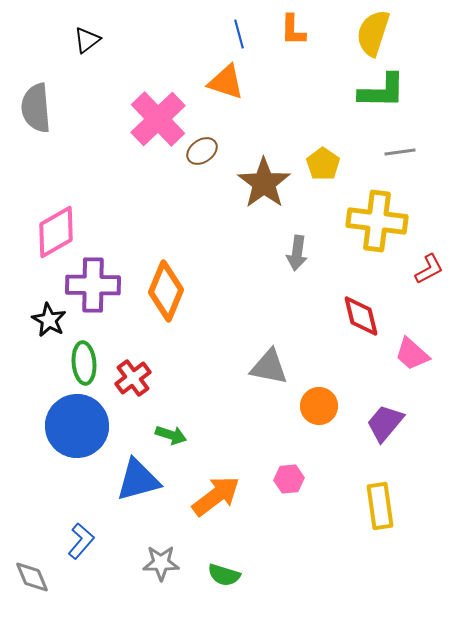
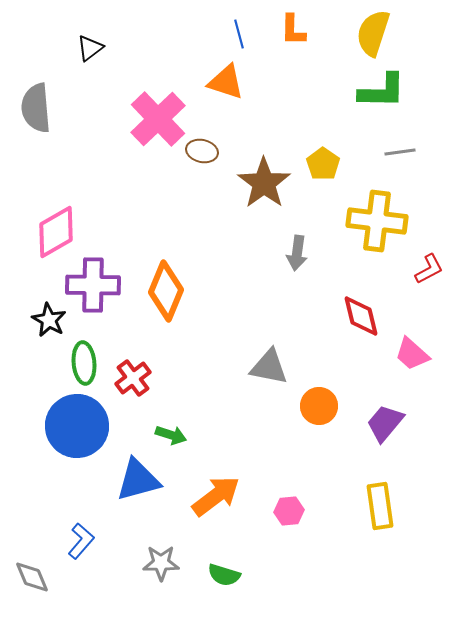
black triangle: moved 3 px right, 8 px down
brown ellipse: rotated 48 degrees clockwise
pink hexagon: moved 32 px down
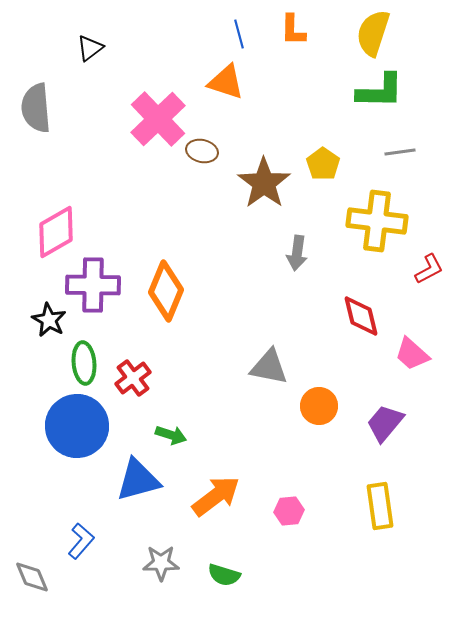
green L-shape: moved 2 px left
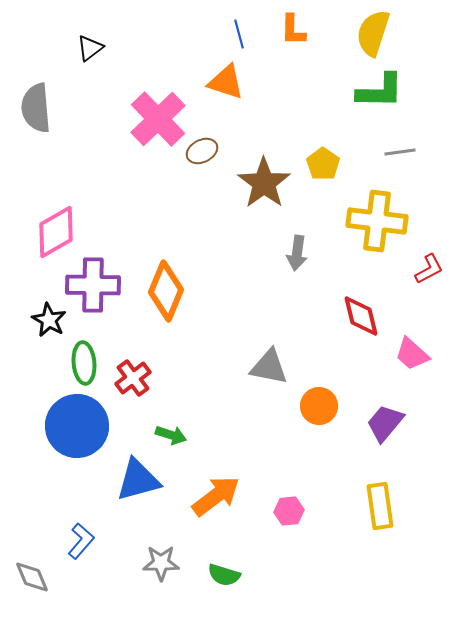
brown ellipse: rotated 40 degrees counterclockwise
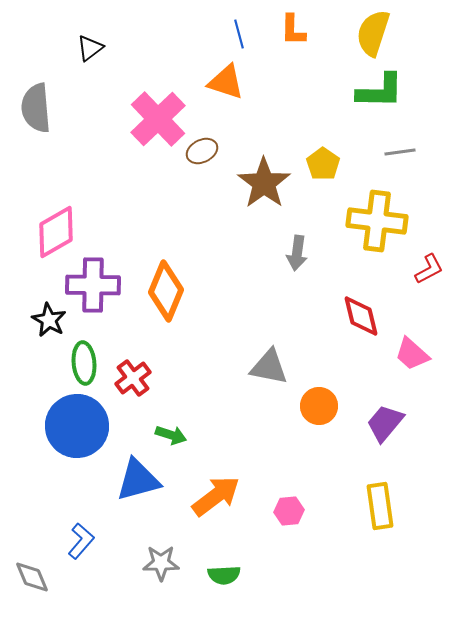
green semicircle: rotated 20 degrees counterclockwise
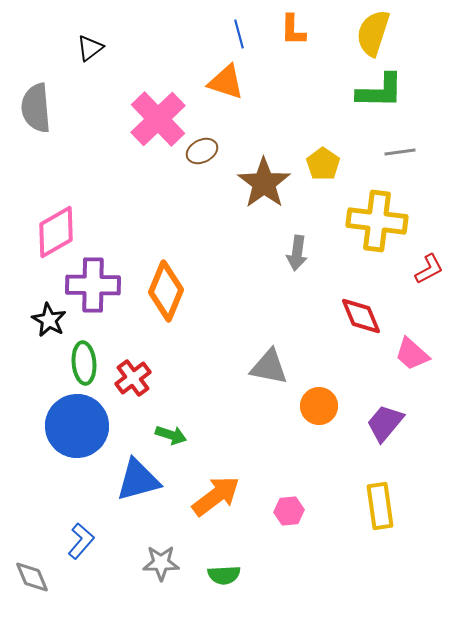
red diamond: rotated 9 degrees counterclockwise
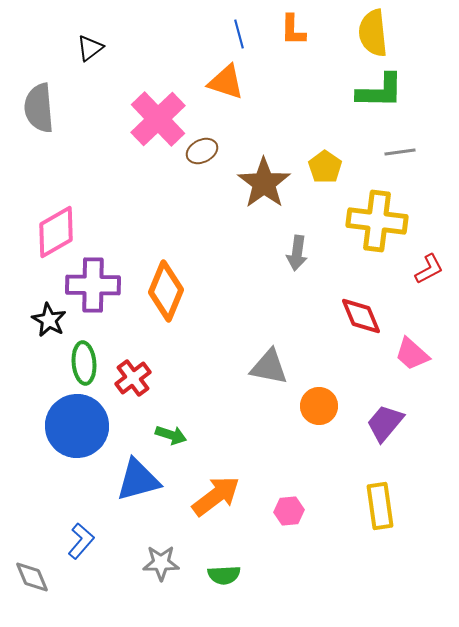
yellow semicircle: rotated 24 degrees counterclockwise
gray semicircle: moved 3 px right
yellow pentagon: moved 2 px right, 3 px down
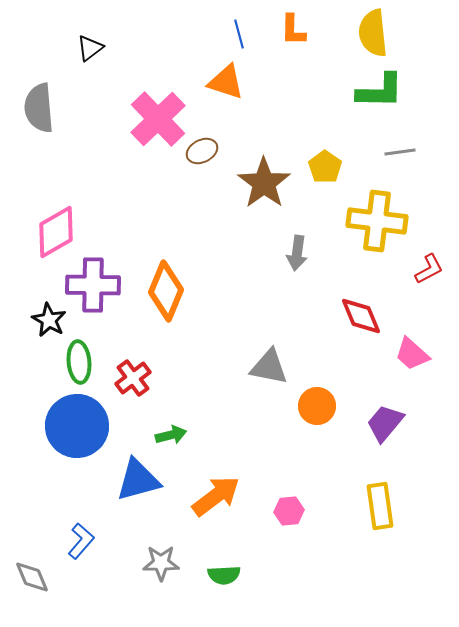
green ellipse: moved 5 px left, 1 px up
orange circle: moved 2 px left
green arrow: rotated 32 degrees counterclockwise
